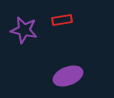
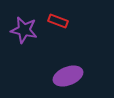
red rectangle: moved 4 px left, 1 px down; rotated 30 degrees clockwise
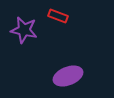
red rectangle: moved 5 px up
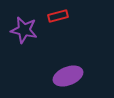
red rectangle: rotated 36 degrees counterclockwise
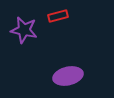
purple ellipse: rotated 8 degrees clockwise
